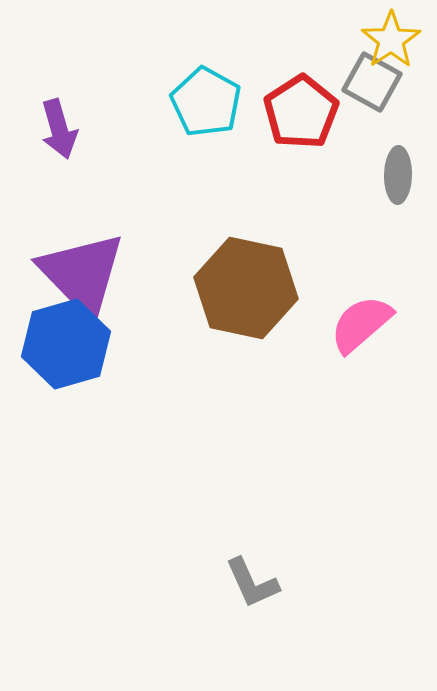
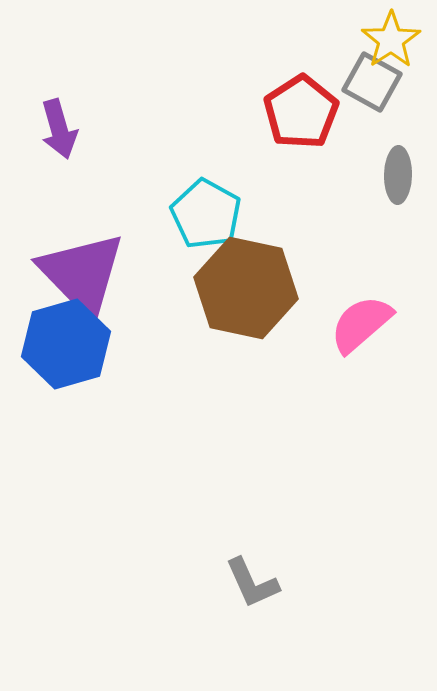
cyan pentagon: moved 112 px down
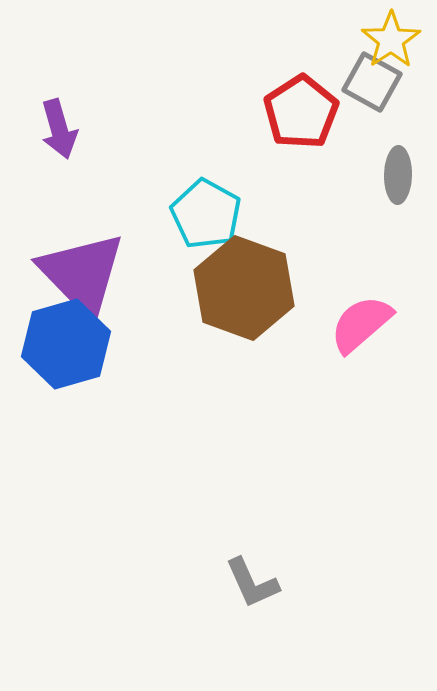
brown hexagon: moved 2 px left; rotated 8 degrees clockwise
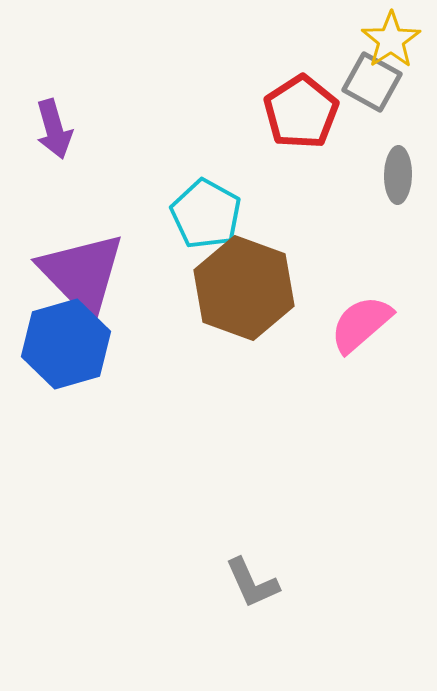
purple arrow: moved 5 px left
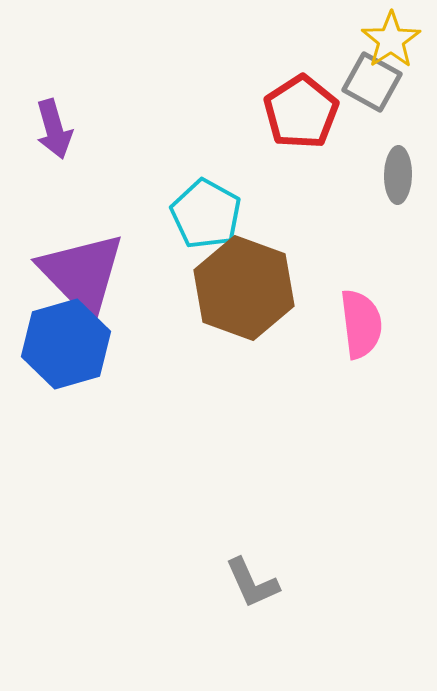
pink semicircle: rotated 124 degrees clockwise
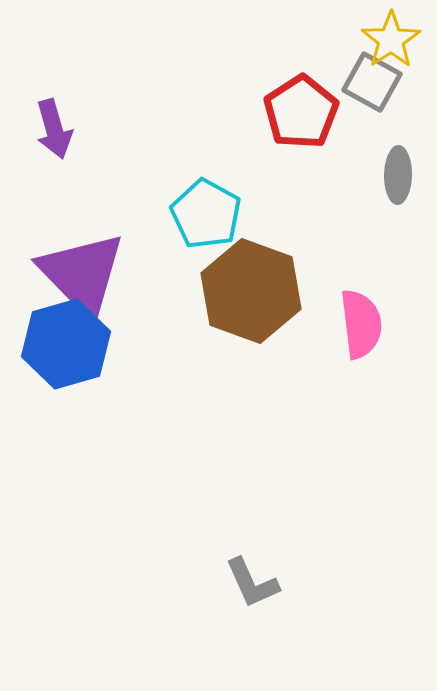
brown hexagon: moved 7 px right, 3 px down
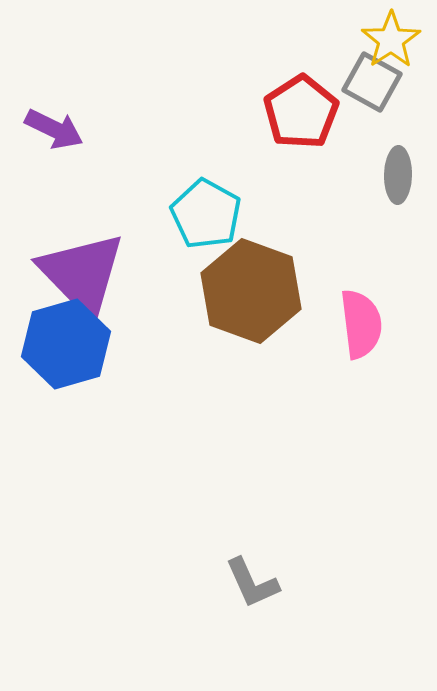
purple arrow: rotated 48 degrees counterclockwise
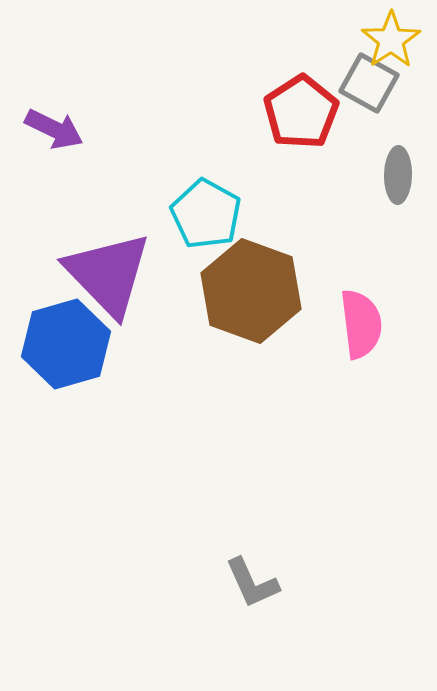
gray square: moved 3 px left, 1 px down
purple triangle: moved 26 px right
